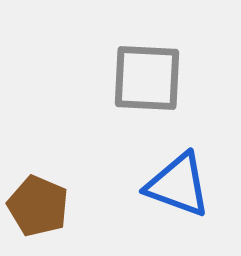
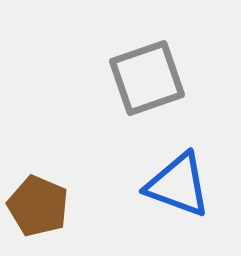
gray square: rotated 22 degrees counterclockwise
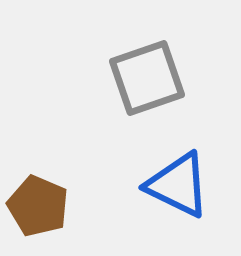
blue triangle: rotated 6 degrees clockwise
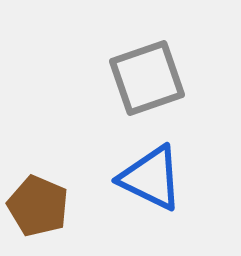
blue triangle: moved 27 px left, 7 px up
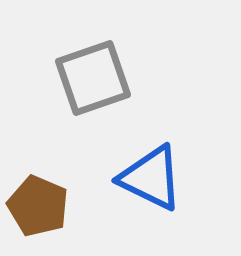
gray square: moved 54 px left
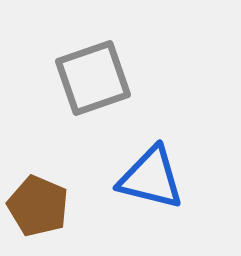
blue triangle: rotated 12 degrees counterclockwise
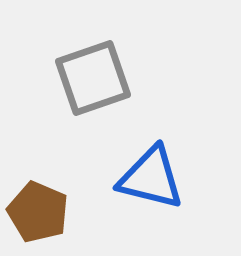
brown pentagon: moved 6 px down
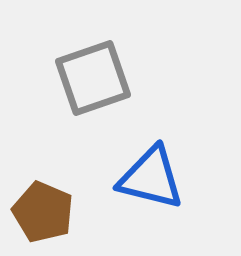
brown pentagon: moved 5 px right
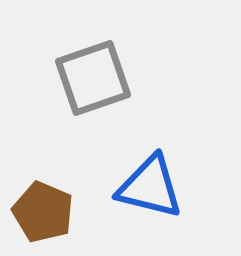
blue triangle: moved 1 px left, 9 px down
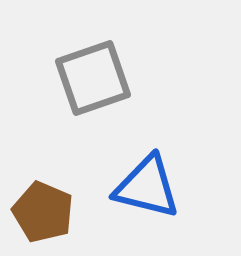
blue triangle: moved 3 px left
